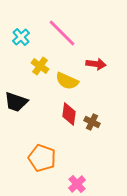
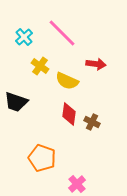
cyan cross: moved 3 px right
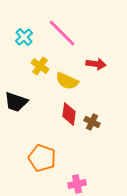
pink cross: rotated 30 degrees clockwise
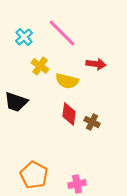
yellow semicircle: rotated 10 degrees counterclockwise
orange pentagon: moved 8 px left, 17 px down; rotated 8 degrees clockwise
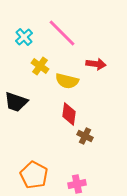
brown cross: moved 7 px left, 14 px down
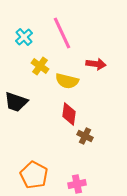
pink line: rotated 20 degrees clockwise
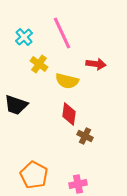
yellow cross: moved 1 px left, 2 px up
black trapezoid: moved 3 px down
pink cross: moved 1 px right
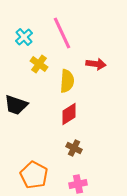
yellow semicircle: rotated 100 degrees counterclockwise
red diamond: rotated 50 degrees clockwise
brown cross: moved 11 px left, 12 px down
